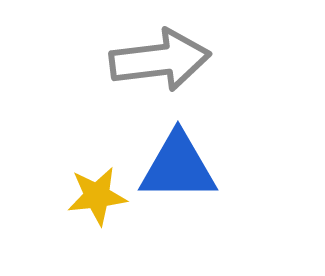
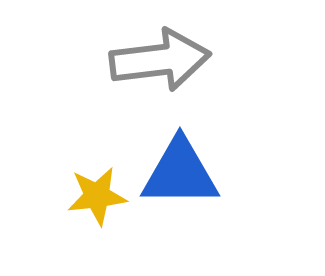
blue triangle: moved 2 px right, 6 px down
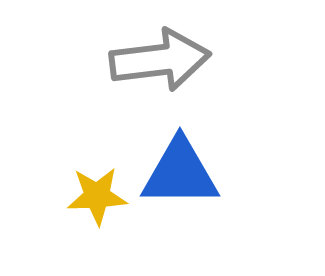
yellow star: rotated 4 degrees clockwise
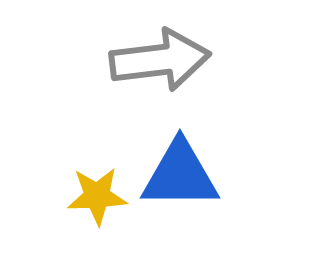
blue triangle: moved 2 px down
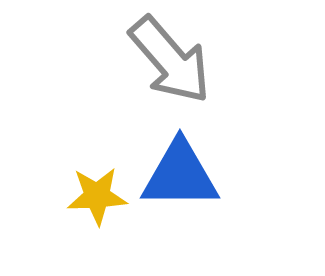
gray arrow: moved 10 px right; rotated 56 degrees clockwise
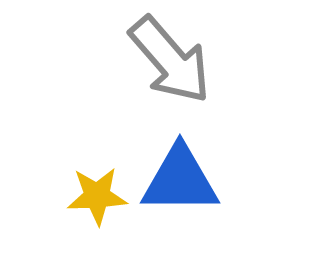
blue triangle: moved 5 px down
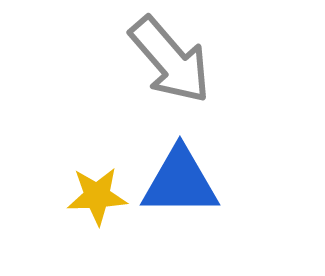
blue triangle: moved 2 px down
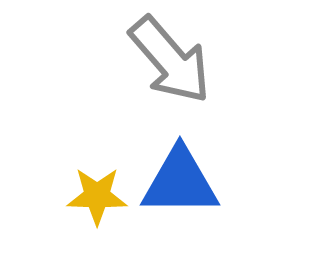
yellow star: rotated 4 degrees clockwise
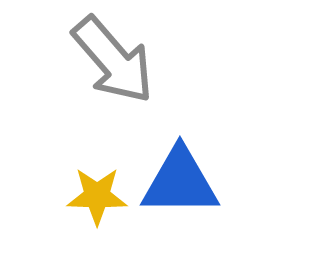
gray arrow: moved 57 px left
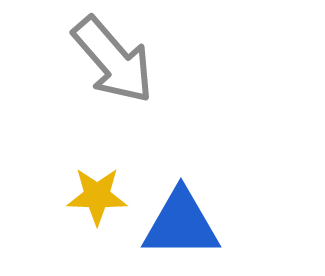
blue triangle: moved 1 px right, 42 px down
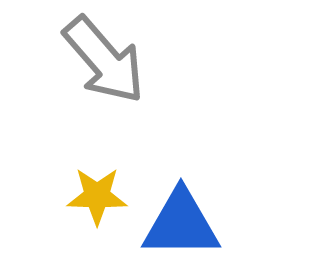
gray arrow: moved 9 px left
